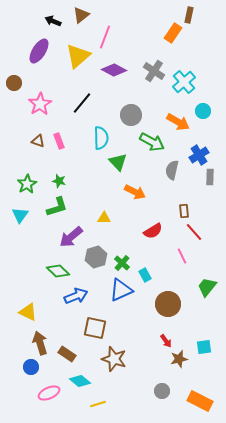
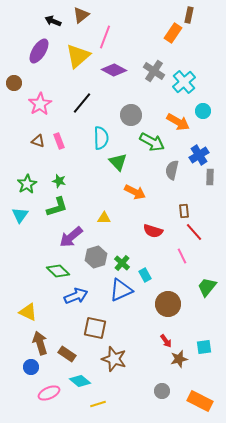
red semicircle at (153, 231): rotated 48 degrees clockwise
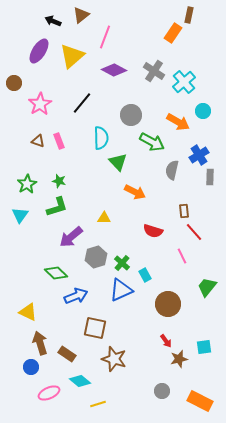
yellow triangle at (78, 56): moved 6 px left
green diamond at (58, 271): moved 2 px left, 2 px down
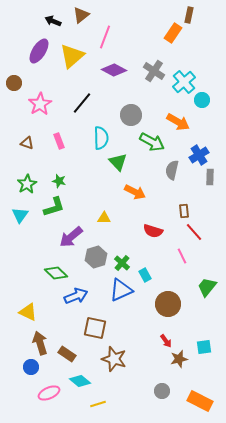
cyan circle at (203, 111): moved 1 px left, 11 px up
brown triangle at (38, 141): moved 11 px left, 2 px down
green L-shape at (57, 207): moved 3 px left
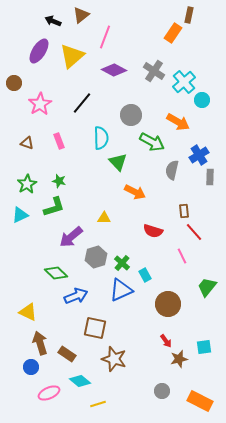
cyan triangle at (20, 215): rotated 30 degrees clockwise
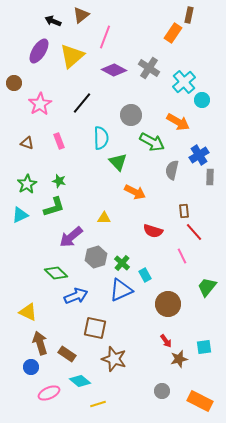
gray cross at (154, 71): moved 5 px left, 3 px up
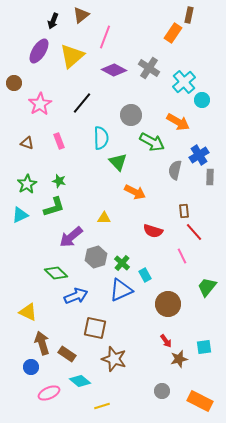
black arrow at (53, 21): rotated 91 degrees counterclockwise
gray semicircle at (172, 170): moved 3 px right
brown arrow at (40, 343): moved 2 px right
yellow line at (98, 404): moved 4 px right, 2 px down
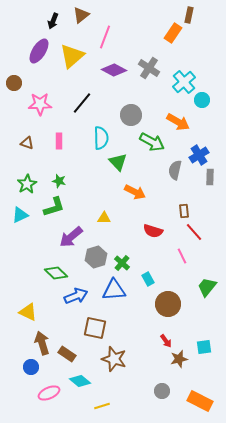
pink star at (40, 104): rotated 30 degrees clockwise
pink rectangle at (59, 141): rotated 21 degrees clockwise
cyan rectangle at (145, 275): moved 3 px right, 4 px down
blue triangle at (121, 290): moved 7 px left; rotated 20 degrees clockwise
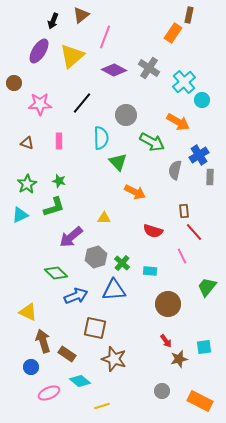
gray circle at (131, 115): moved 5 px left
cyan rectangle at (148, 279): moved 2 px right, 8 px up; rotated 56 degrees counterclockwise
brown arrow at (42, 343): moved 1 px right, 2 px up
